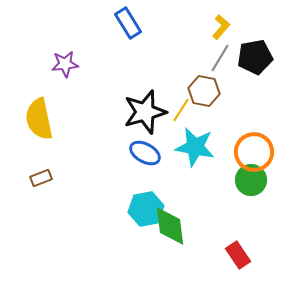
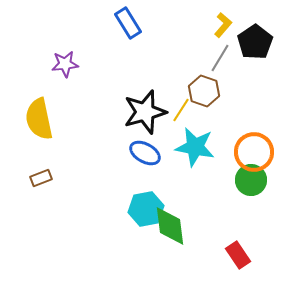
yellow L-shape: moved 2 px right, 2 px up
black pentagon: moved 15 px up; rotated 24 degrees counterclockwise
brown hexagon: rotated 8 degrees clockwise
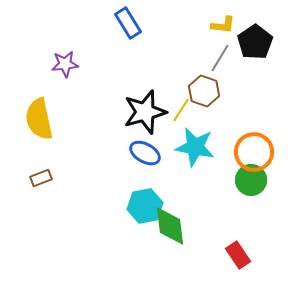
yellow L-shape: rotated 55 degrees clockwise
cyan hexagon: moved 1 px left, 3 px up
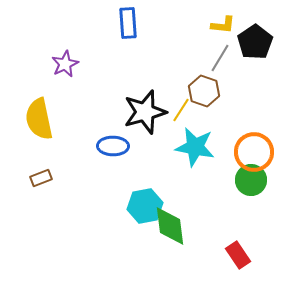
blue rectangle: rotated 28 degrees clockwise
purple star: rotated 20 degrees counterclockwise
blue ellipse: moved 32 px left, 7 px up; rotated 28 degrees counterclockwise
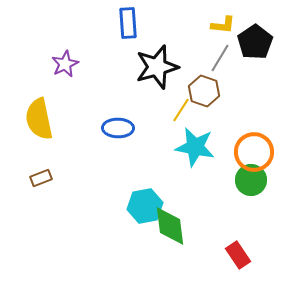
black star: moved 12 px right, 45 px up
blue ellipse: moved 5 px right, 18 px up
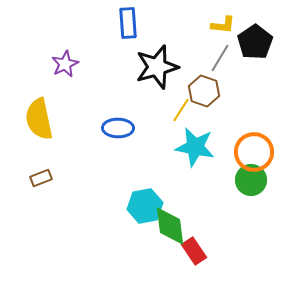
red rectangle: moved 44 px left, 4 px up
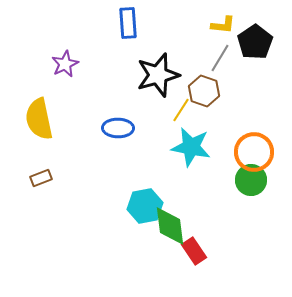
black star: moved 1 px right, 8 px down
cyan star: moved 4 px left
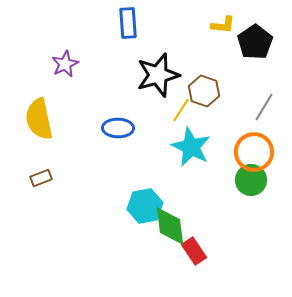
gray line: moved 44 px right, 49 px down
cyan star: rotated 15 degrees clockwise
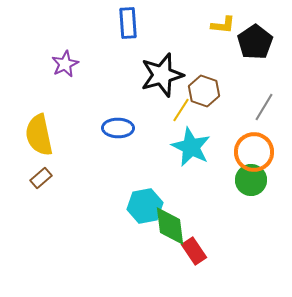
black star: moved 4 px right
yellow semicircle: moved 16 px down
brown rectangle: rotated 20 degrees counterclockwise
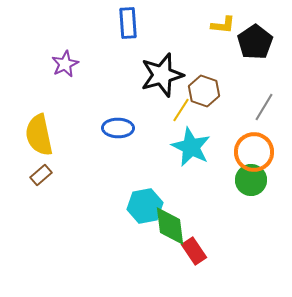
brown rectangle: moved 3 px up
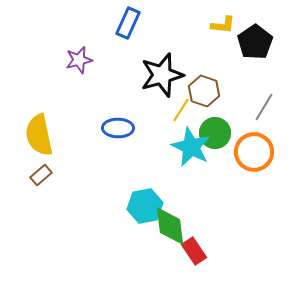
blue rectangle: rotated 28 degrees clockwise
purple star: moved 14 px right, 4 px up; rotated 12 degrees clockwise
green circle: moved 36 px left, 47 px up
